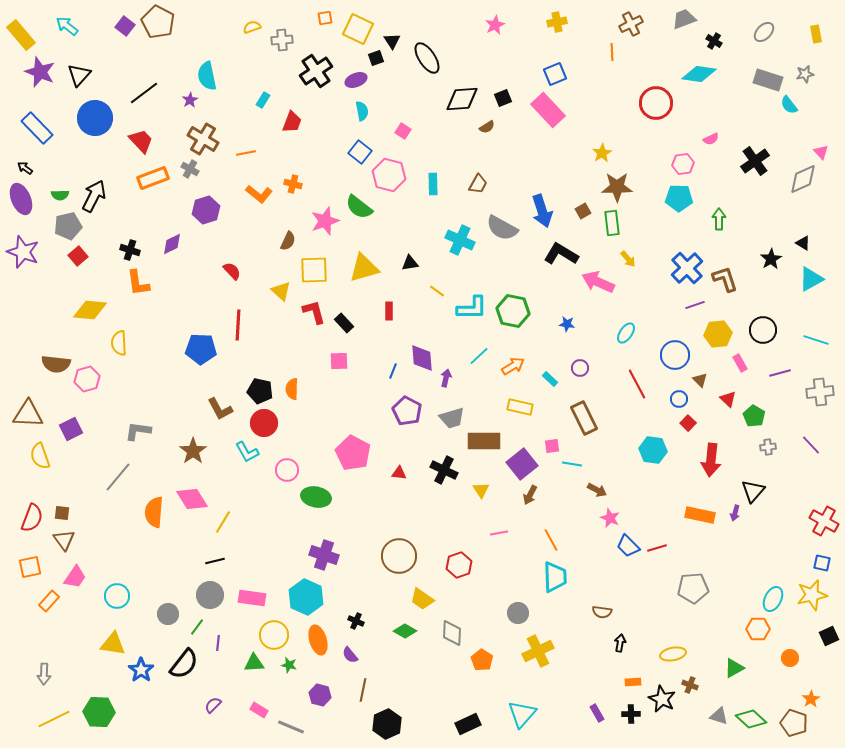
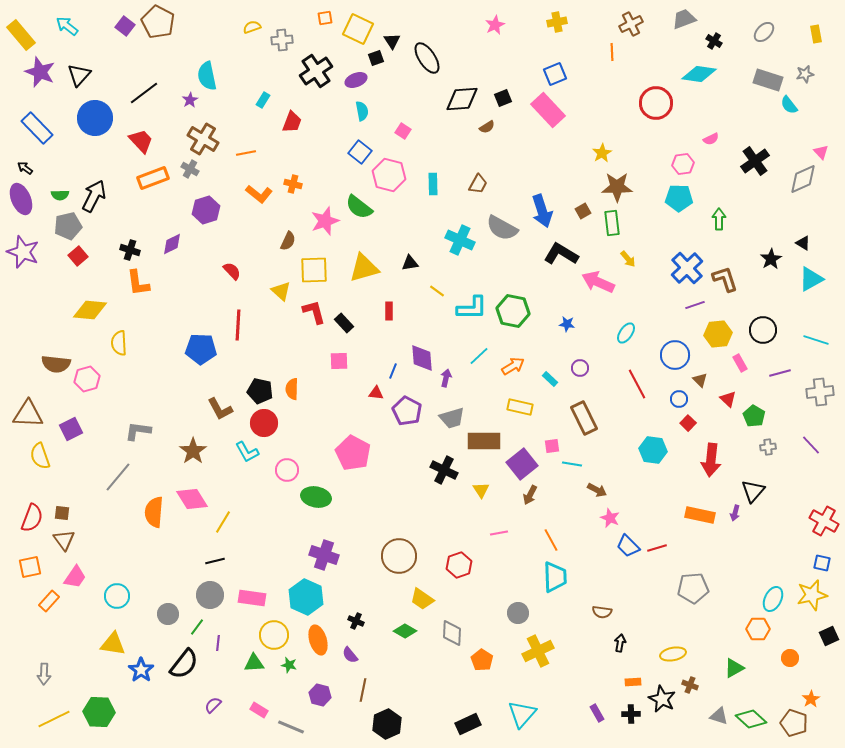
red triangle at (399, 473): moved 23 px left, 80 px up
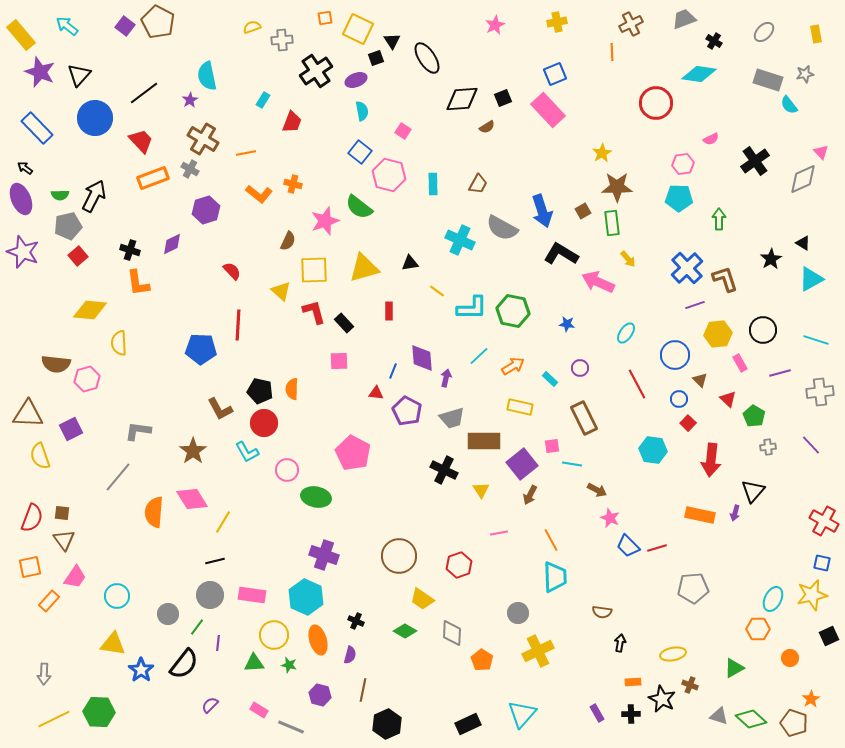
pink rectangle at (252, 598): moved 3 px up
purple semicircle at (350, 655): rotated 126 degrees counterclockwise
purple semicircle at (213, 705): moved 3 px left
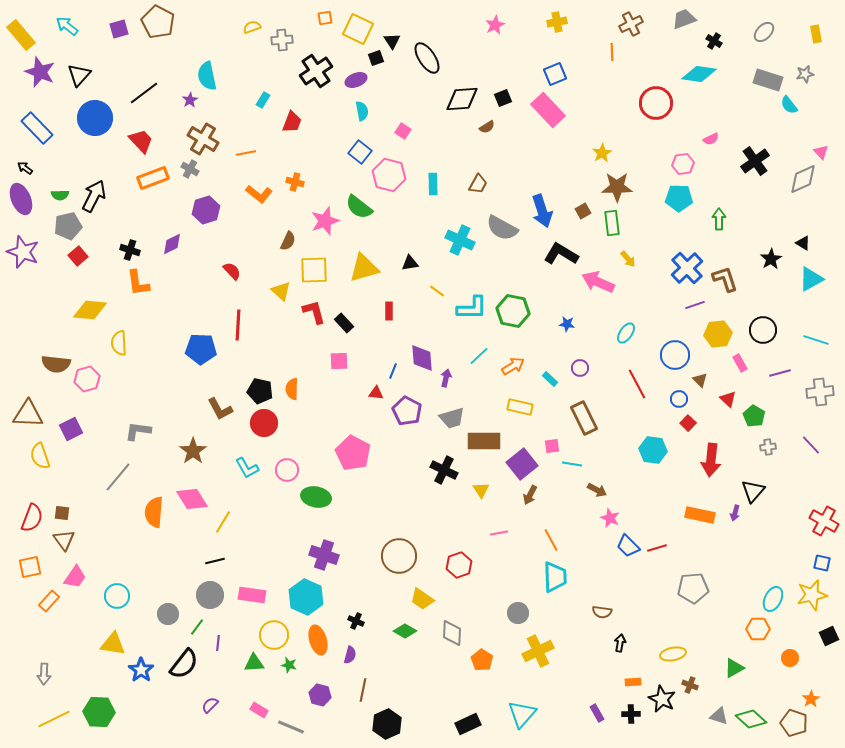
purple square at (125, 26): moved 6 px left, 3 px down; rotated 36 degrees clockwise
orange cross at (293, 184): moved 2 px right, 2 px up
cyan L-shape at (247, 452): moved 16 px down
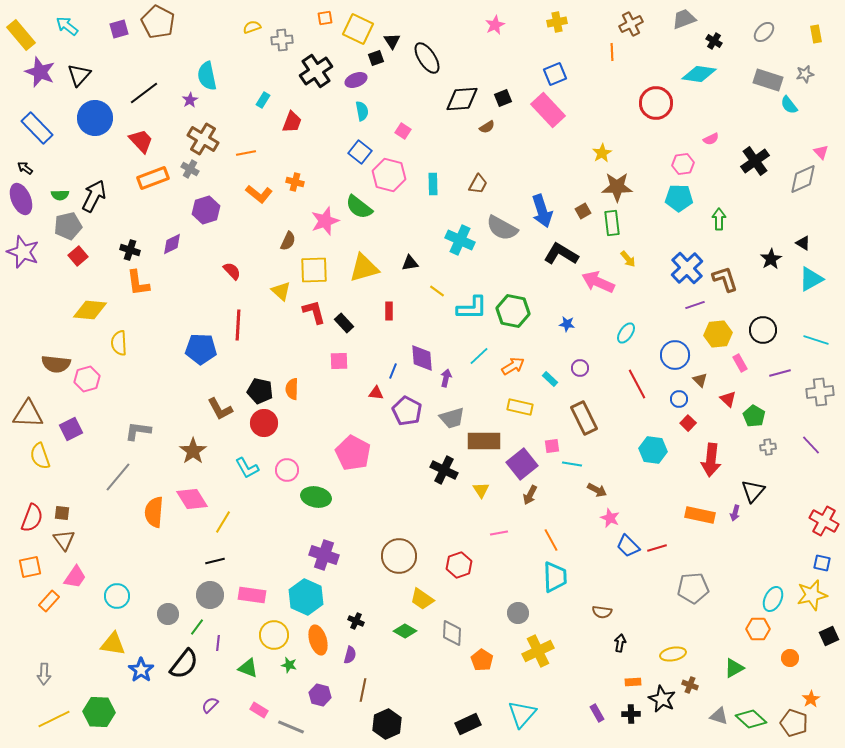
green triangle at (254, 663): moved 6 px left, 5 px down; rotated 25 degrees clockwise
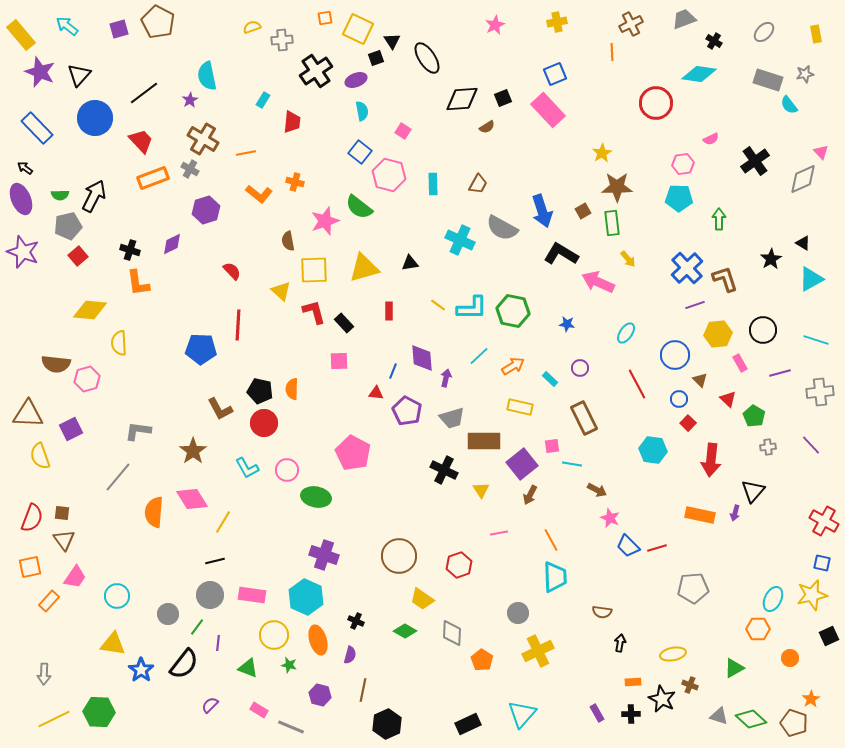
red trapezoid at (292, 122): rotated 15 degrees counterclockwise
brown semicircle at (288, 241): rotated 144 degrees clockwise
yellow line at (437, 291): moved 1 px right, 14 px down
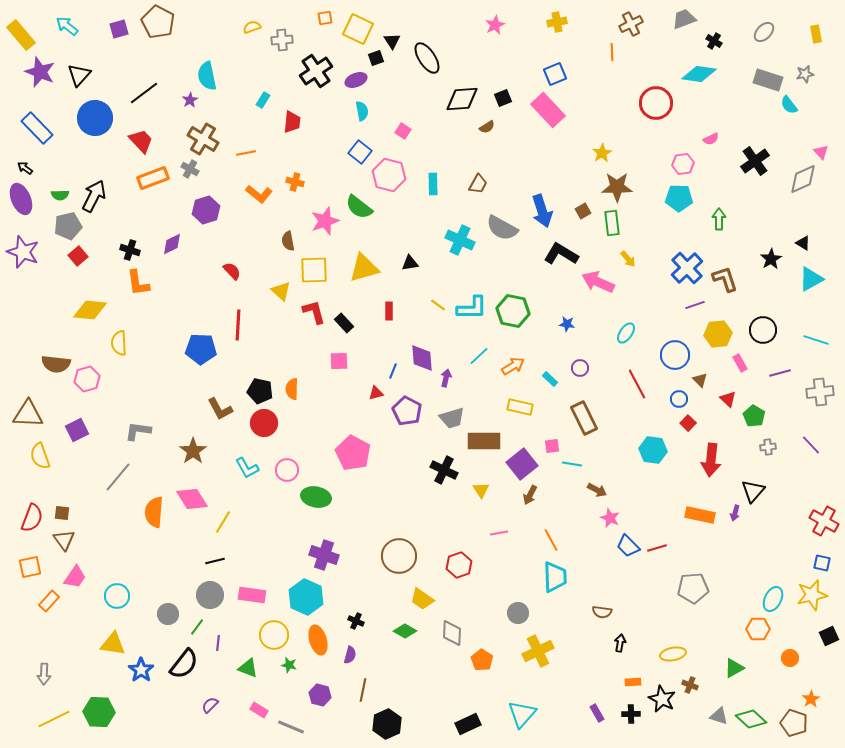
red triangle at (376, 393): rotated 21 degrees counterclockwise
purple square at (71, 429): moved 6 px right, 1 px down
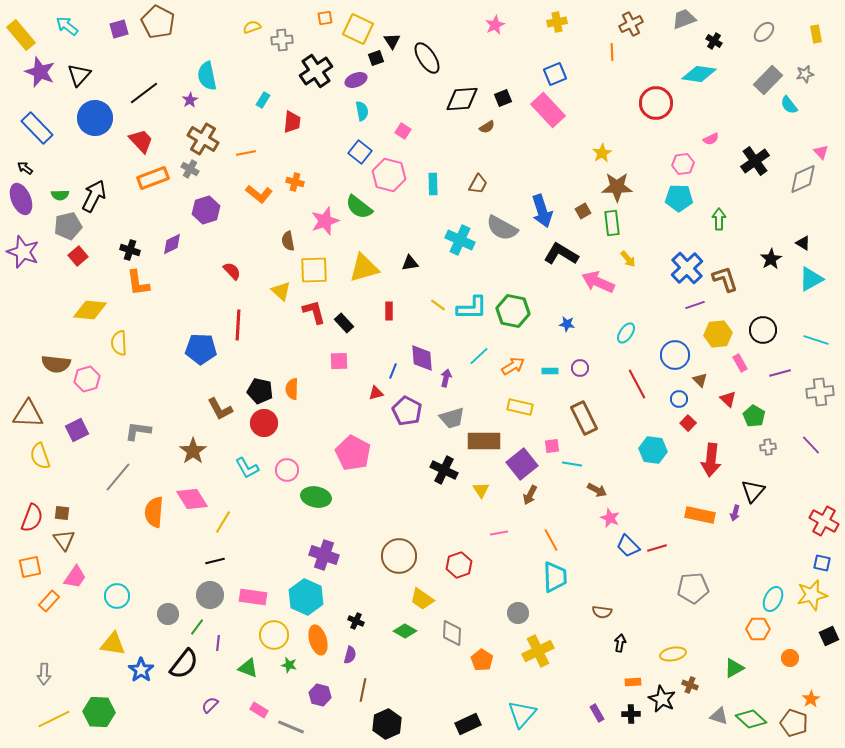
gray rectangle at (768, 80): rotated 64 degrees counterclockwise
cyan rectangle at (550, 379): moved 8 px up; rotated 42 degrees counterclockwise
pink rectangle at (252, 595): moved 1 px right, 2 px down
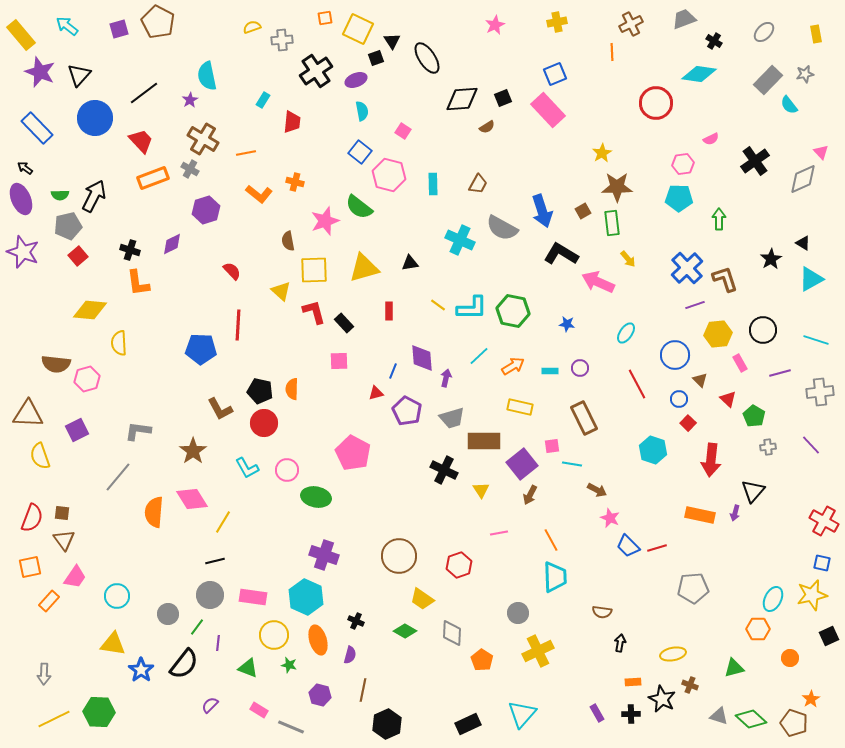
cyan hexagon at (653, 450): rotated 12 degrees clockwise
green triangle at (734, 668): rotated 15 degrees clockwise
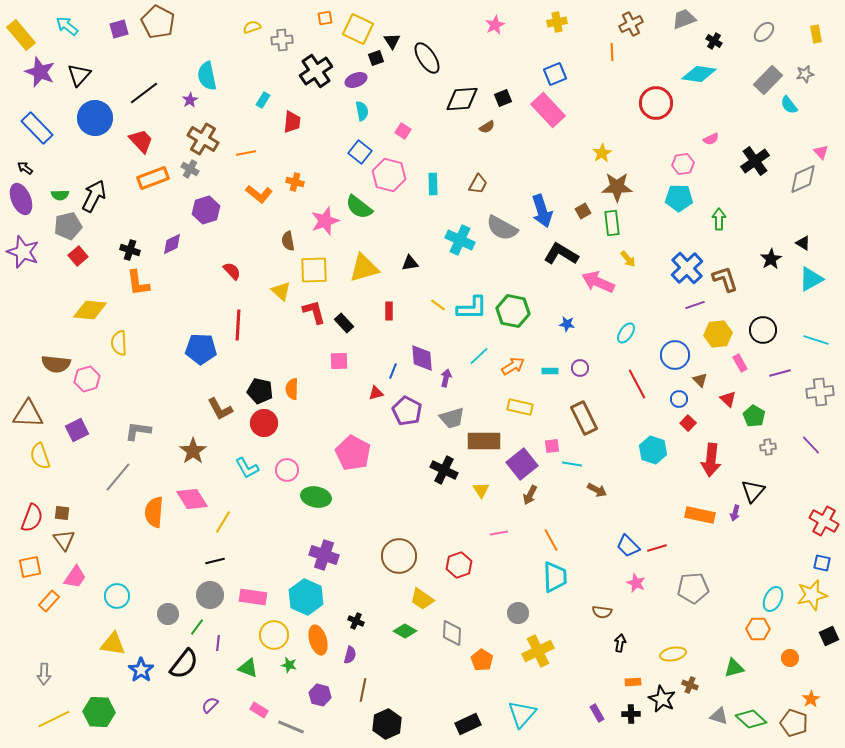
pink star at (610, 518): moved 26 px right, 65 px down
